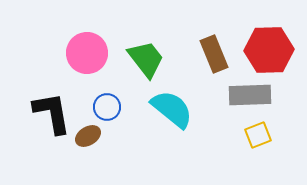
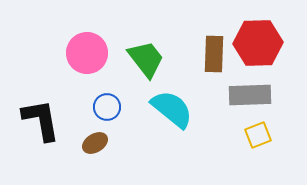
red hexagon: moved 11 px left, 7 px up
brown rectangle: rotated 24 degrees clockwise
black L-shape: moved 11 px left, 7 px down
brown ellipse: moved 7 px right, 7 px down
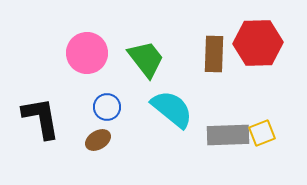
gray rectangle: moved 22 px left, 40 px down
black L-shape: moved 2 px up
yellow square: moved 4 px right, 2 px up
brown ellipse: moved 3 px right, 3 px up
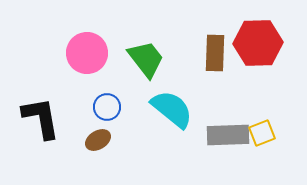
brown rectangle: moved 1 px right, 1 px up
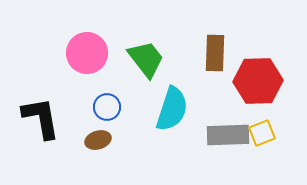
red hexagon: moved 38 px down
cyan semicircle: rotated 69 degrees clockwise
brown ellipse: rotated 15 degrees clockwise
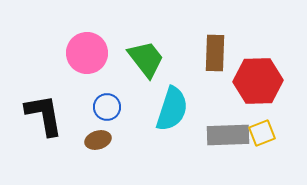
black L-shape: moved 3 px right, 3 px up
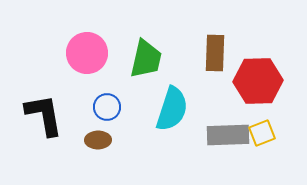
green trapezoid: rotated 51 degrees clockwise
brown ellipse: rotated 15 degrees clockwise
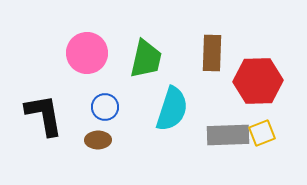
brown rectangle: moved 3 px left
blue circle: moved 2 px left
